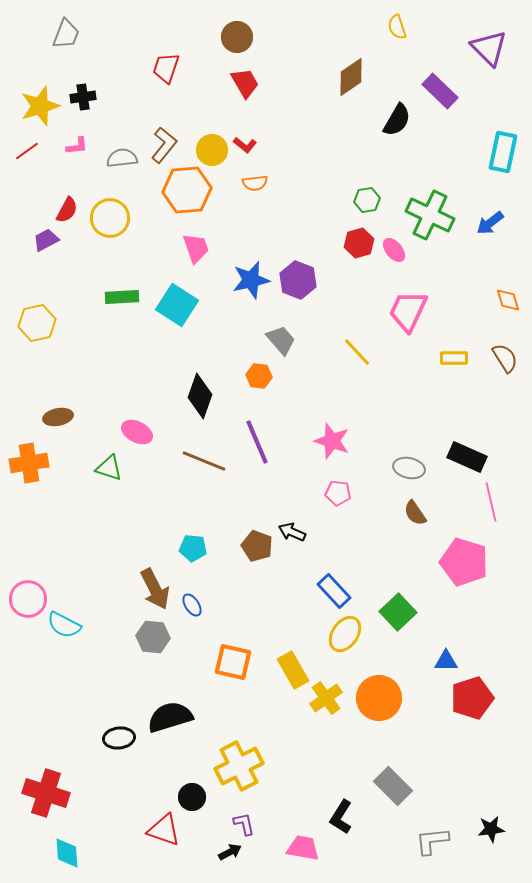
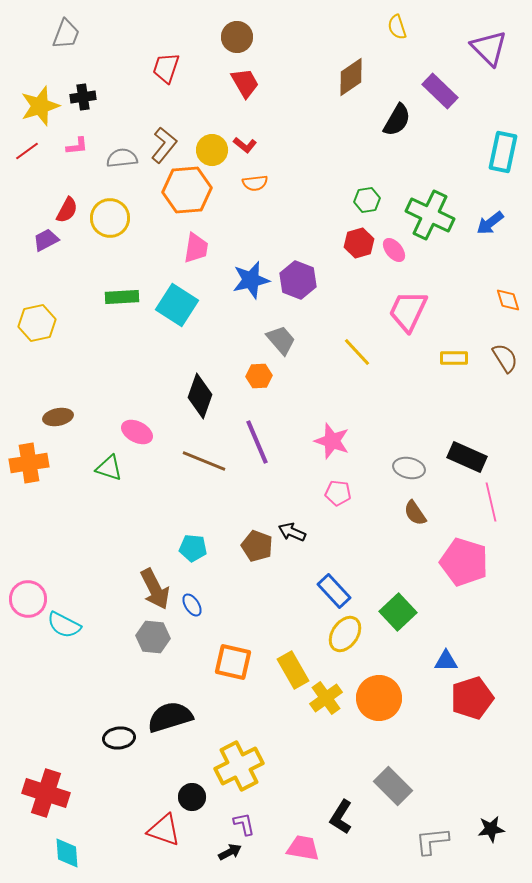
pink trapezoid at (196, 248): rotated 28 degrees clockwise
orange hexagon at (259, 376): rotated 10 degrees counterclockwise
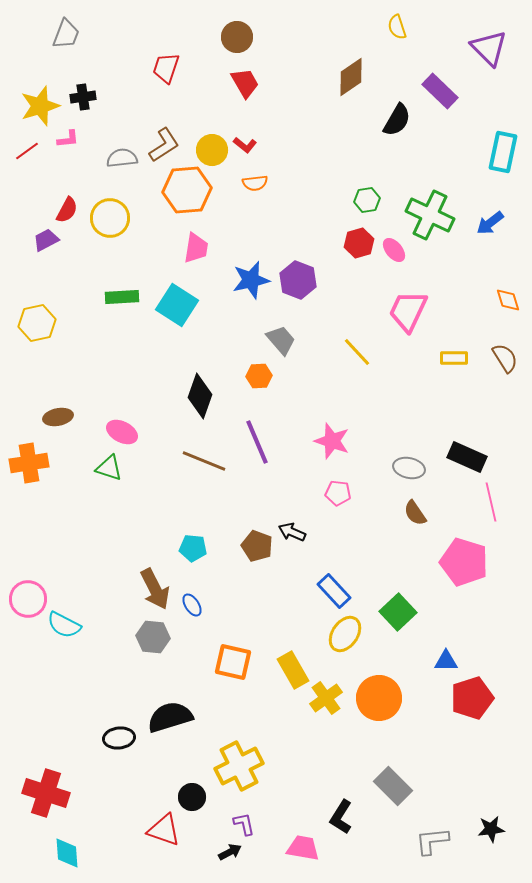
brown L-shape at (164, 145): rotated 18 degrees clockwise
pink L-shape at (77, 146): moved 9 px left, 7 px up
pink ellipse at (137, 432): moved 15 px left
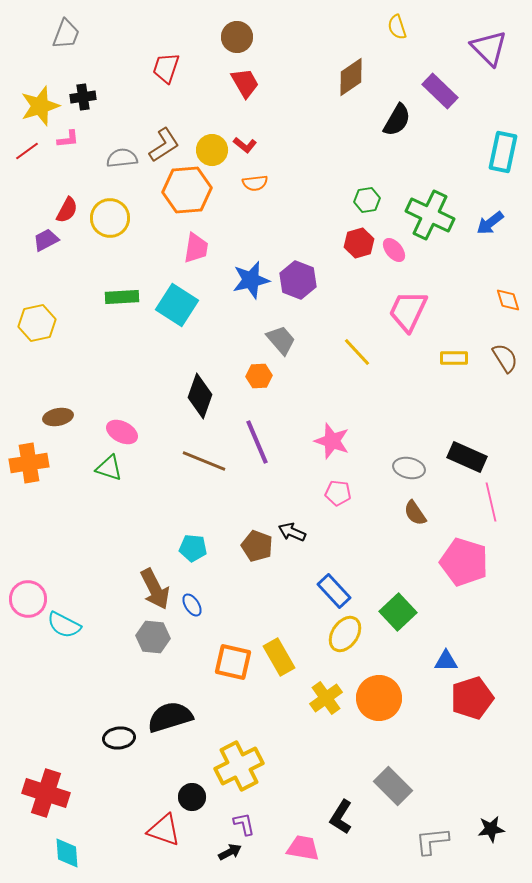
yellow rectangle at (293, 670): moved 14 px left, 13 px up
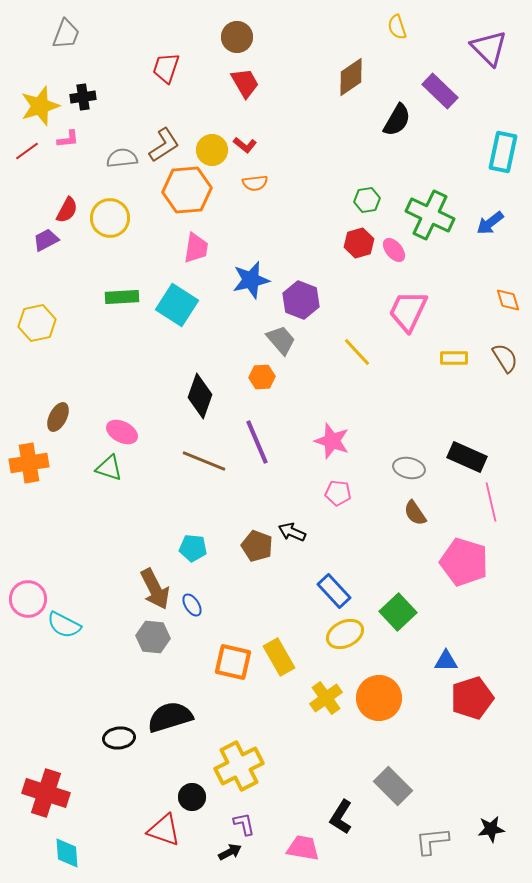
purple hexagon at (298, 280): moved 3 px right, 20 px down
orange hexagon at (259, 376): moved 3 px right, 1 px down
brown ellipse at (58, 417): rotated 52 degrees counterclockwise
yellow ellipse at (345, 634): rotated 30 degrees clockwise
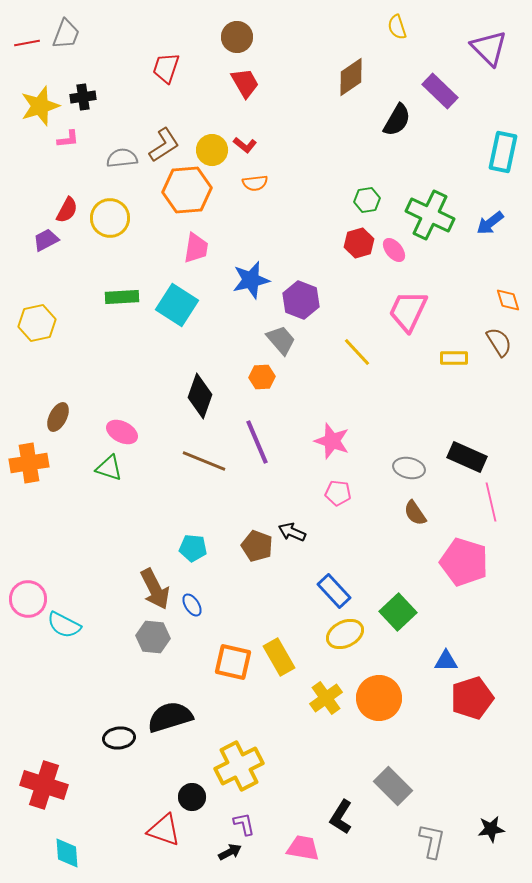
red line at (27, 151): moved 108 px up; rotated 25 degrees clockwise
brown semicircle at (505, 358): moved 6 px left, 16 px up
red cross at (46, 793): moved 2 px left, 8 px up
gray L-shape at (432, 841): rotated 108 degrees clockwise
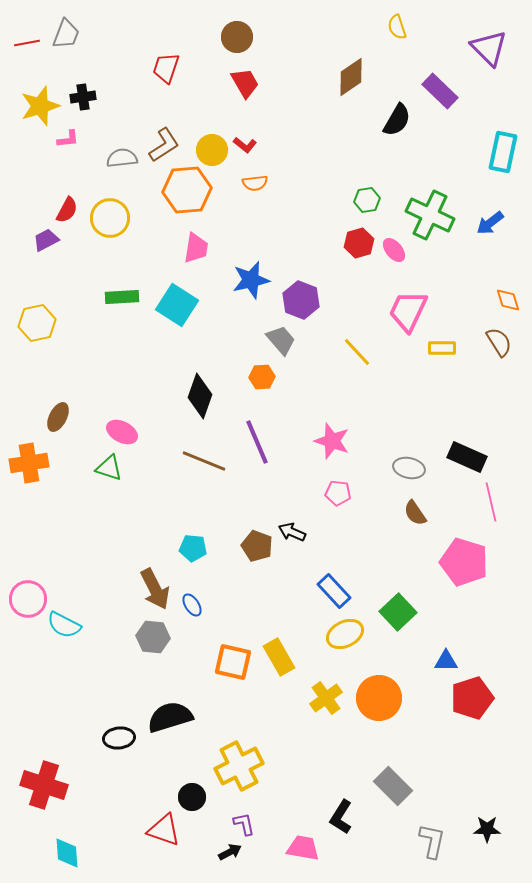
yellow rectangle at (454, 358): moved 12 px left, 10 px up
black star at (491, 829): moved 4 px left; rotated 8 degrees clockwise
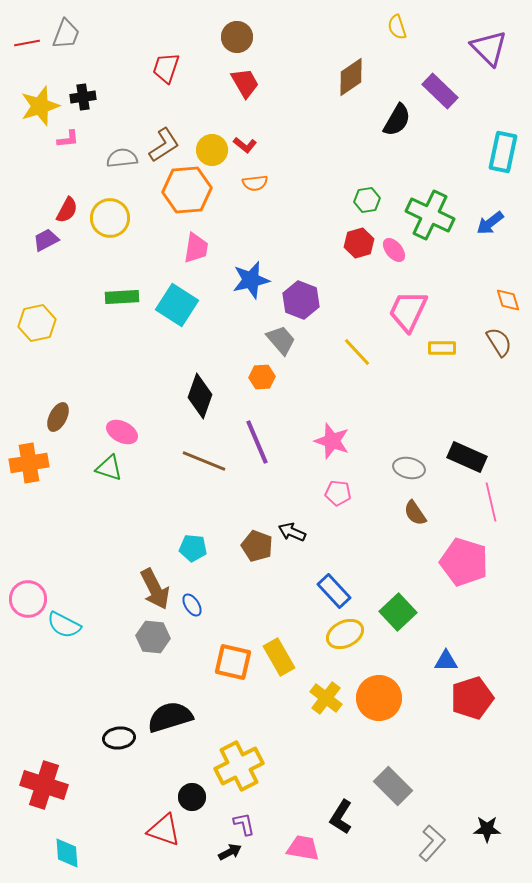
yellow cross at (326, 698): rotated 16 degrees counterclockwise
gray L-shape at (432, 841): moved 2 px down; rotated 30 degrees clockwise
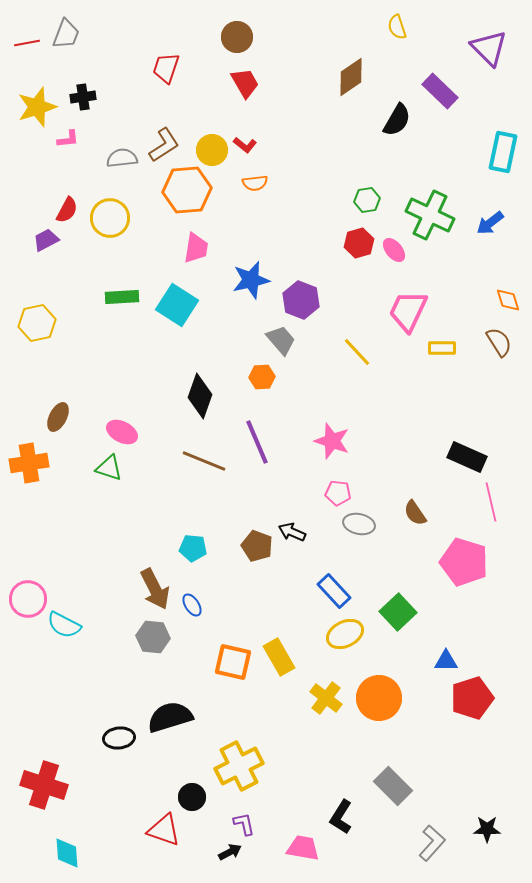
yellow star at (40, 106): moved 3 px left, 1 px down
gray ellipse at (409, 468): moved 50 px left, 56 px down
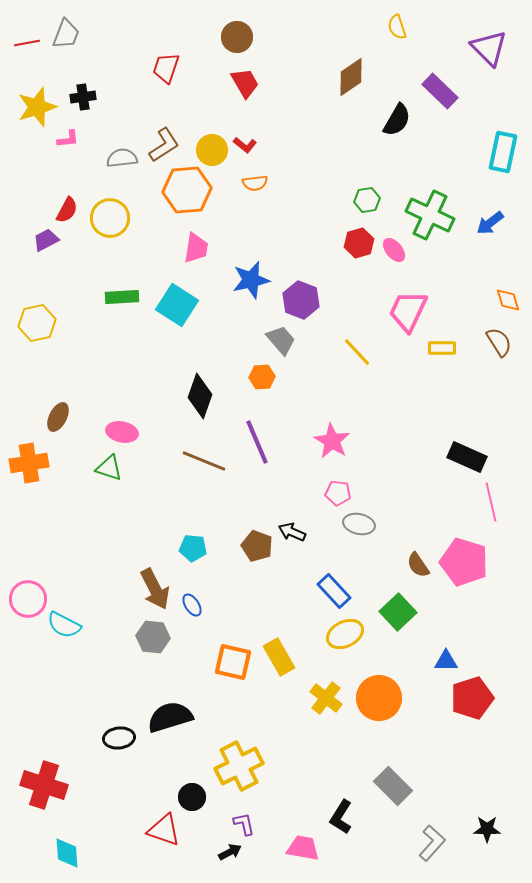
pink ellipse at (122, 432): rotated 16 degrees counterclockwise
pink star at (332, 441): rotated 12 degrees clockwise
brown semicircle at (415, 513): moved 3 px right, 52 px down
